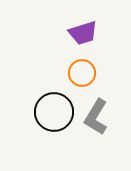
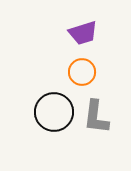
orange circle: moved 1 px up
gray L-shape: rotated 24 degrees counterclockwise
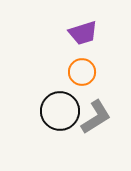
black circle: moved 6 px right, 1 px up
gray L-shape: rotated 129 degrees counterclockwise
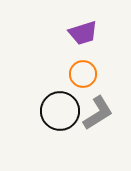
orange circle: moved 1 px right, 2 px down
gray L-shape: moved 2 px right, 4 px up
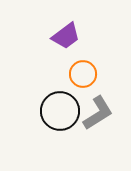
purple trapezoid: moved 17 px left, 3 px down; rotated 20 degrees counterclockwise
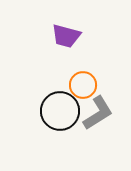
purple trapezoid: rotated 52 degrees clockwise
orange circle: moved 11 px down
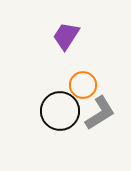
purple trapezoid: rotated 108 degrees clockwise
gray L-shape: moved 2 px right
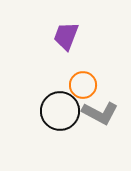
purple trapezoid: rotated 12 degrees counterclockwise
gray L-shape: rotated 60 degrees clockwise
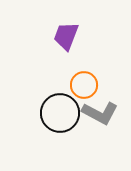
orange circle: moved 1 px right
black circle: moved 2 px down
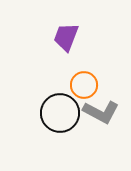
purple trapezoid: moved 1 px down
gray L-shape: moved 1 px right, 1 px up
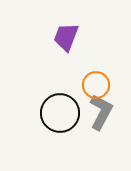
orange circle: moved 12 px right
gray L-shape: rotated 90 degrees counterclockwise
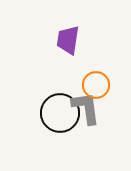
purple trapezoid: moved 2 px right, 3 px down; rotated 12 degrees counterclockwise
gray L-shape: moved 15 px left, 4 px up; rotated 36 degrees counterclockwise
